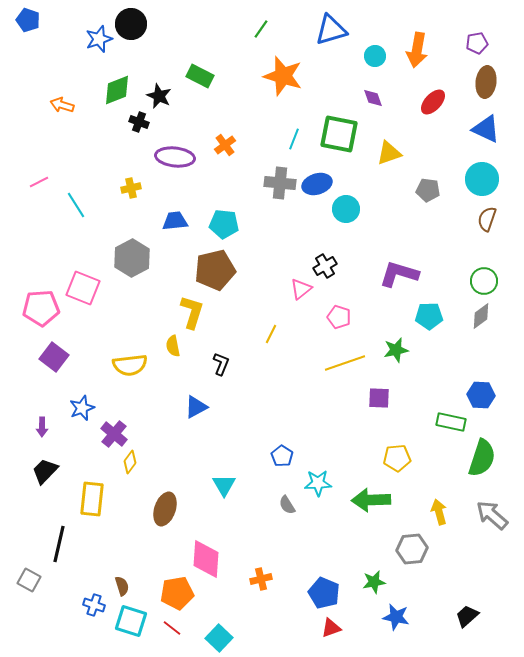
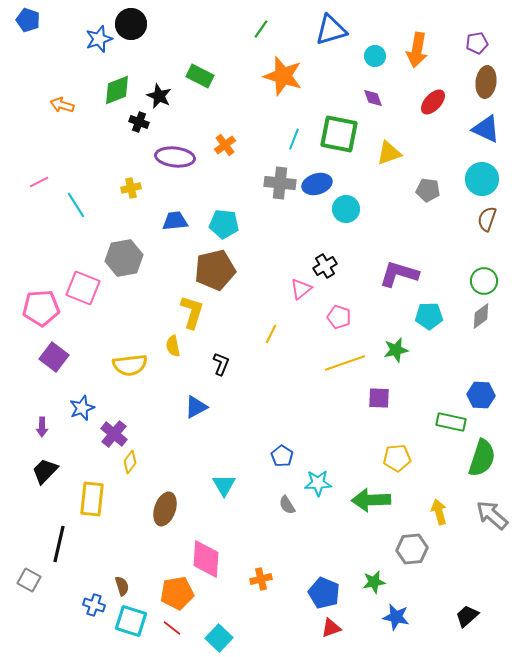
gray hexagon at (132, 258): moved 8 px left; rotated 18 degrees clockwise
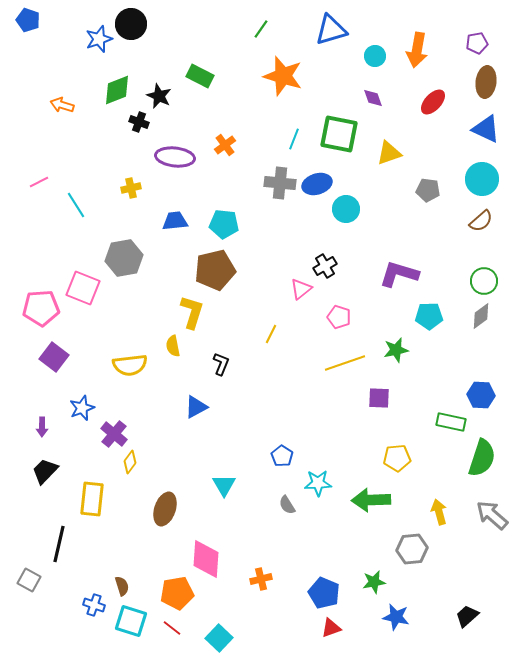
brown semicircle at (487, 219): moved 6 px left, 2 px down; rotated 150 degrees counterclockwise
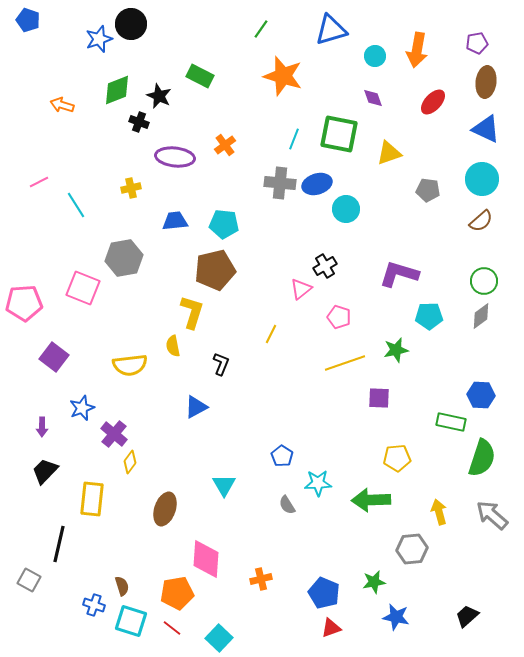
pink pentagon at (41, 308): moved 17 px left, 5 px up
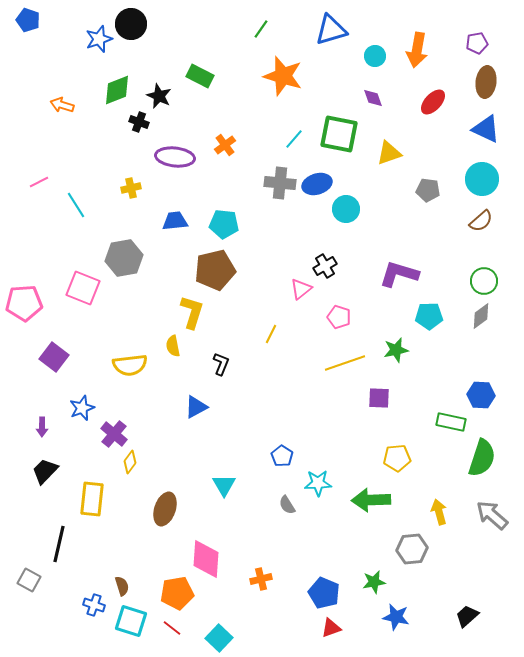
cyan line at (294, 139): rotated 20 degrees clockwise
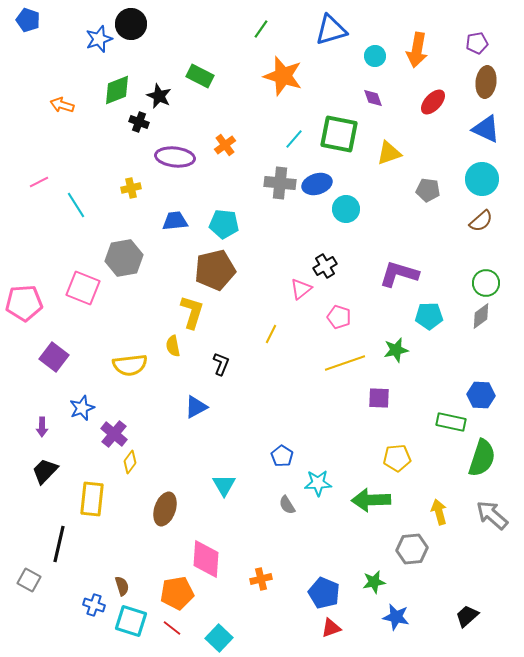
green circle at (484, 281): moved 2 px right, 2 px down
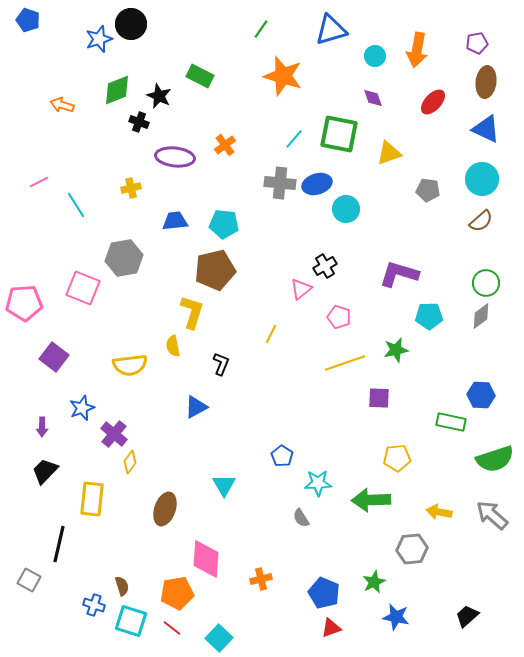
green semicircle at (482, 458): moved 13 px right, 1 px down; rotated 54 degrees clockwise
gray semicircle at (287, 505): moved 14 px right, 13 px down
yellow arrow at (439, 512): rotated 65 degrees counterclockwise
green star at (374, 582): rotated 15 degrees counterclockwise
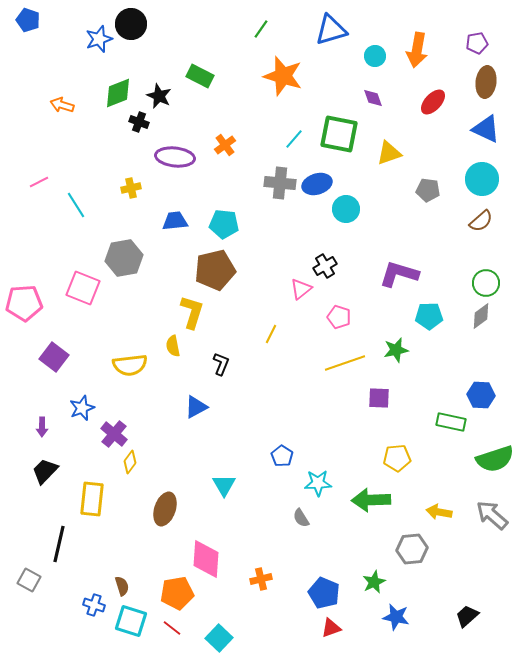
green diamond at (117, 90): moved 1 px right, 3 px down
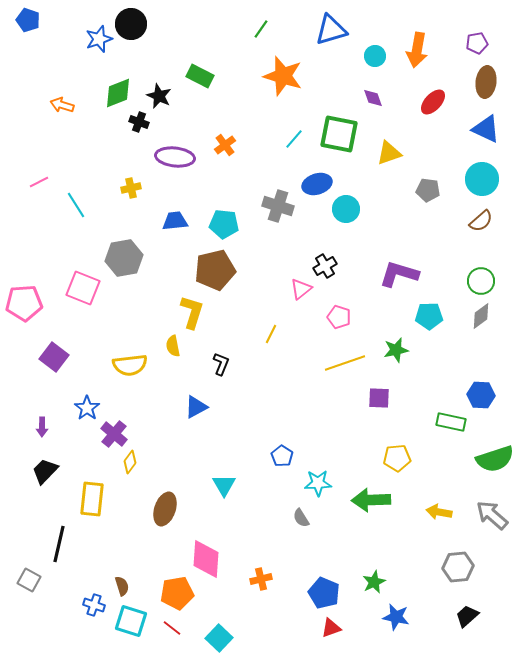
gray cross at (280, 183): moved 2 px left, 23 px down; rotated 12 degrees clockwise
green circle at (486, 283): moved 5 px left, 2 px up
blue star at (82, 408): moved 5 px right; rotated 15 degrees counterclockwise
gray hexagon at (412, 549): moved 46 px right, 18 px down
